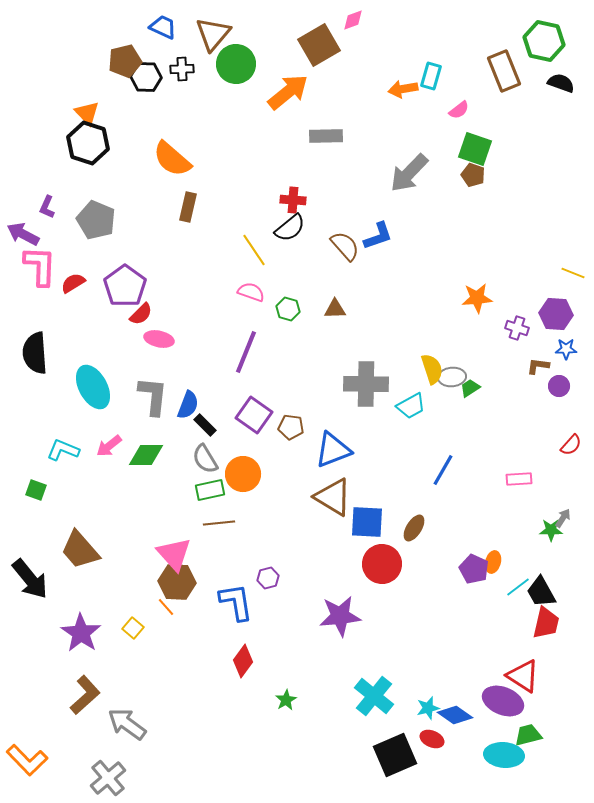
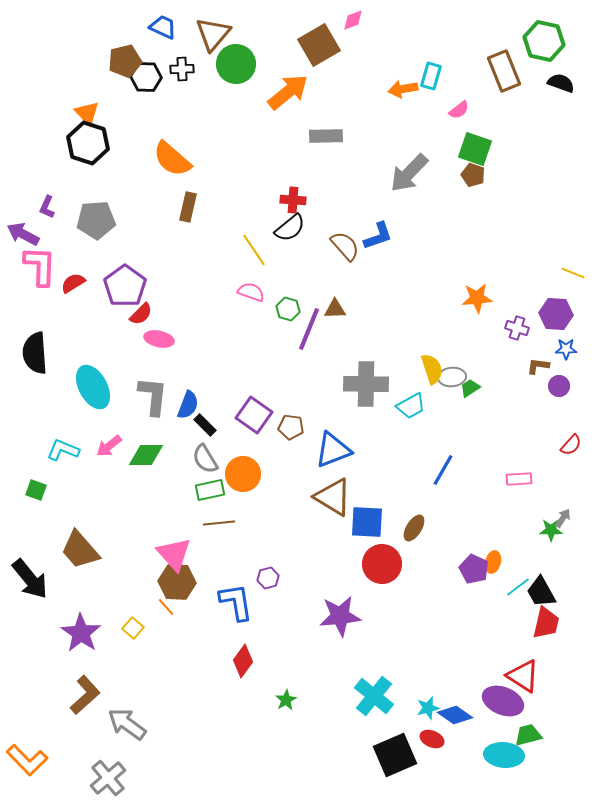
gray pentagon at (96, 220): rotated 27 degrees counterclockwise
purple line at (246, 352): moved 63 px right, 23 px up
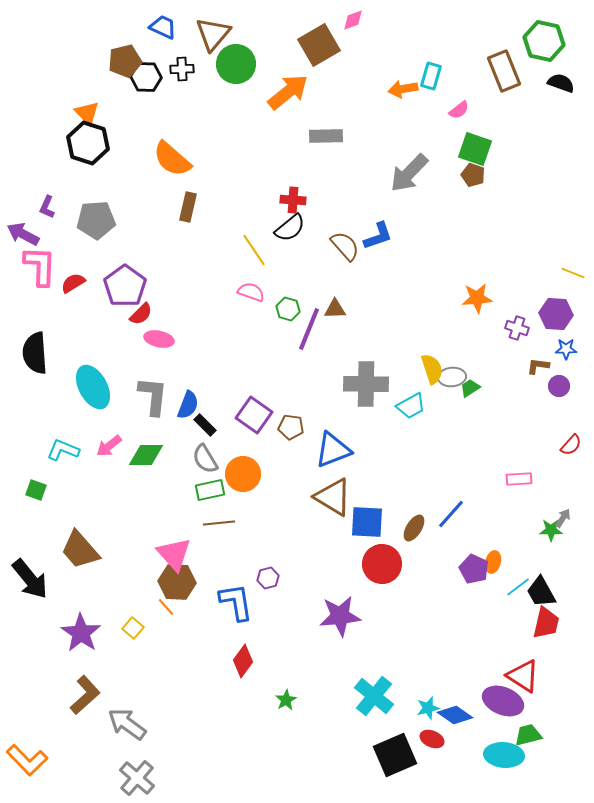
blue line at (443, 470): moved 8 px right, 44 px down; rotated 12 degrees clockwise
gray cross at (108, 778): moved 29 px right; rotated 9 degrees counterclockwise
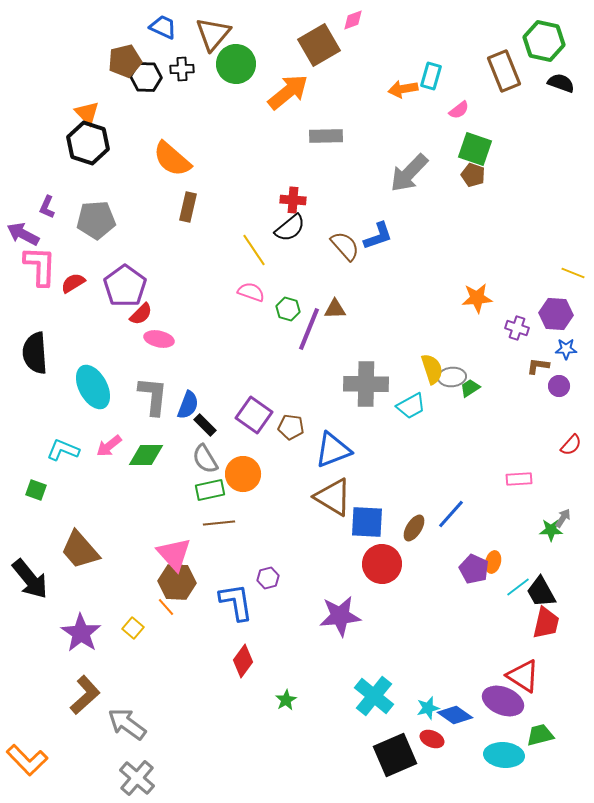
green trapezoid at (528, 735): moved 12 px right
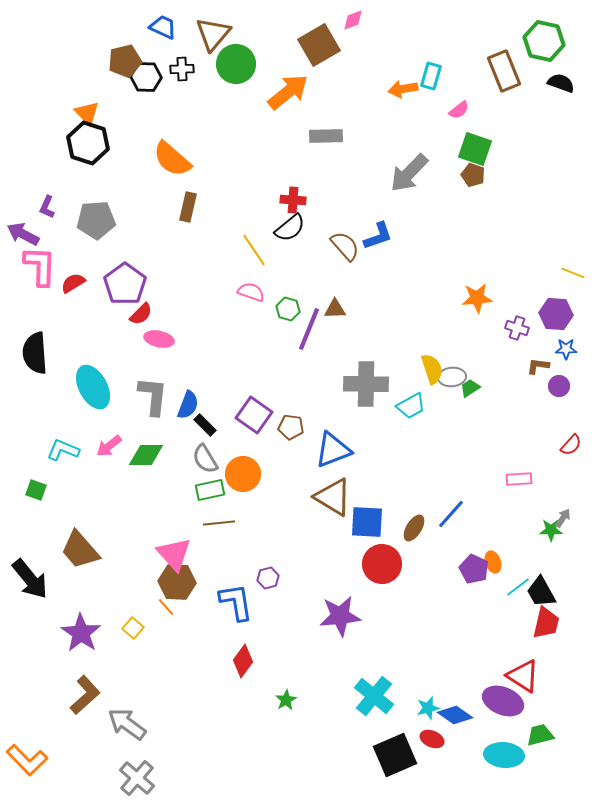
purple pentagon at (125, 286): moved 2 px up
orange ellipse at (493, 562): rotated 35 degrees counterclockwise
